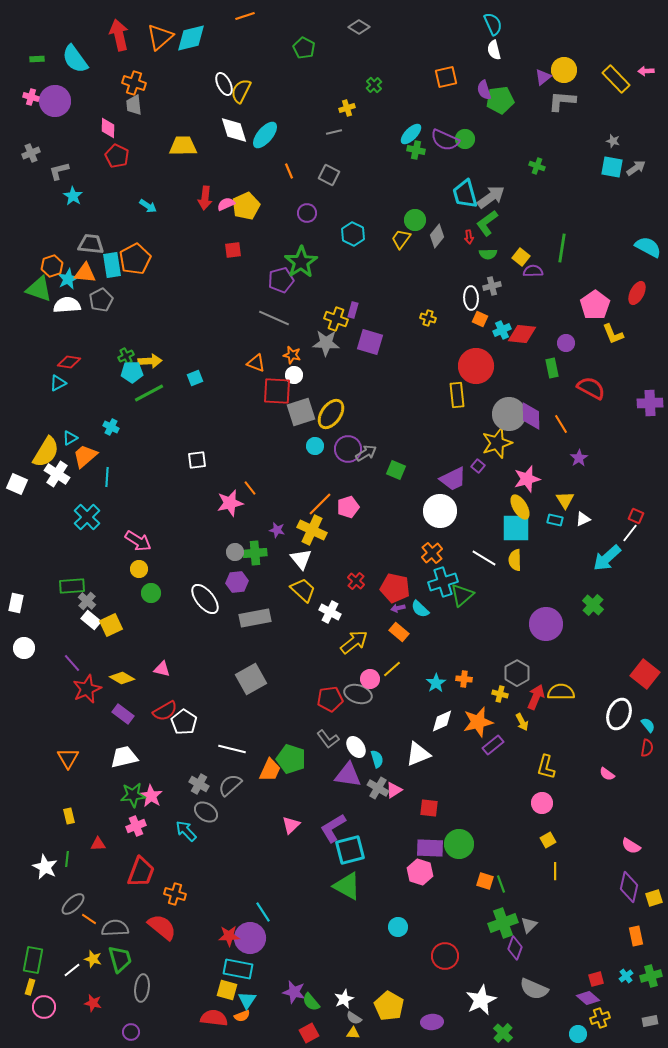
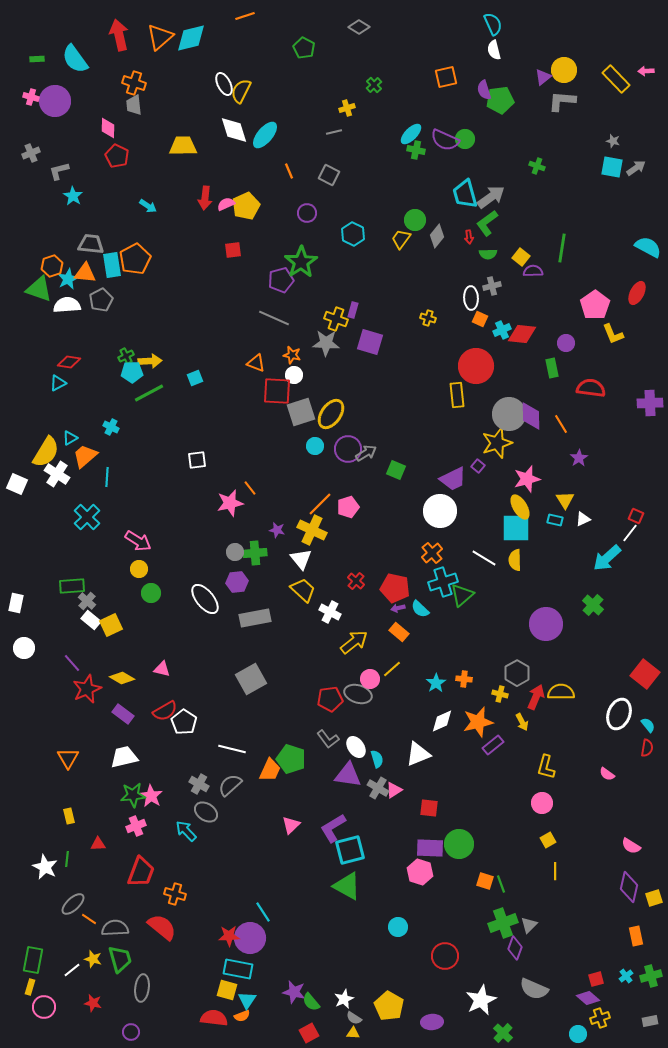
red semicircle at (591, 388): rotated 20 degrees counterclockwise
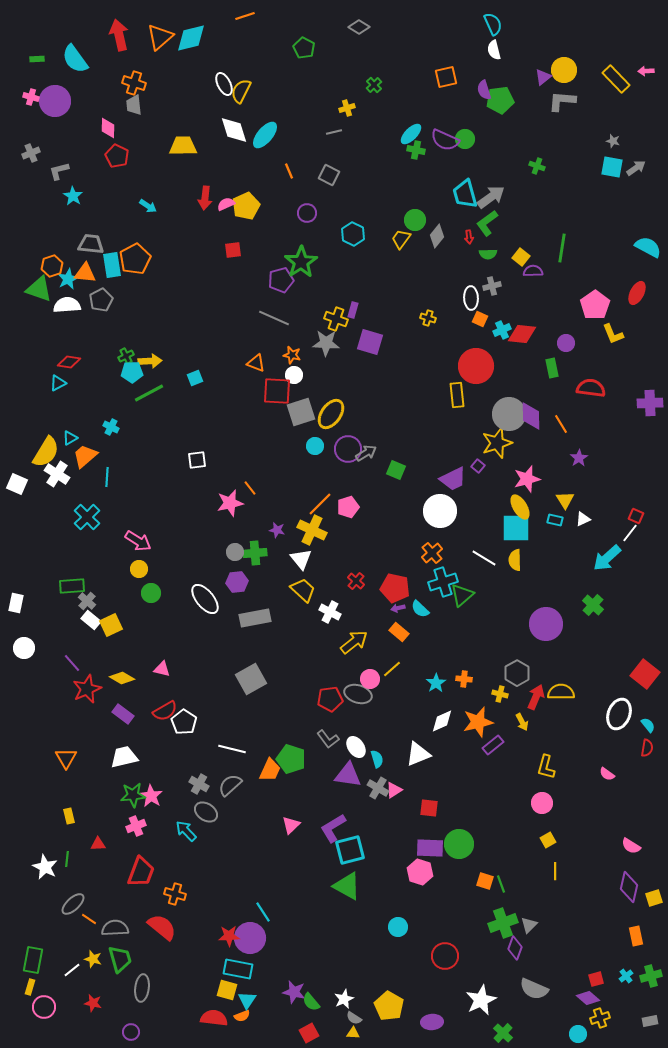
orange triangle at (68, 758): moved 2 px left
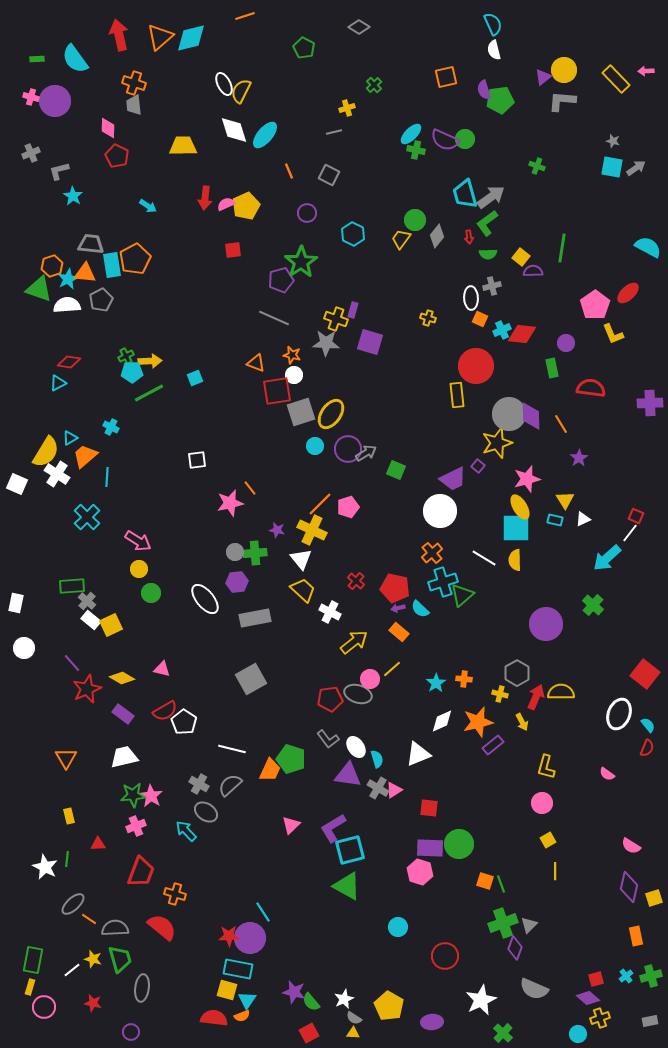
red ellipse at (637, 293): moved 9 px left; rotated 20 degrees clockwise
red square at (277, 391): rotated 12 degrees counterclockwise
red semicircle at (647, 748): rotated 12 degrees clockwise
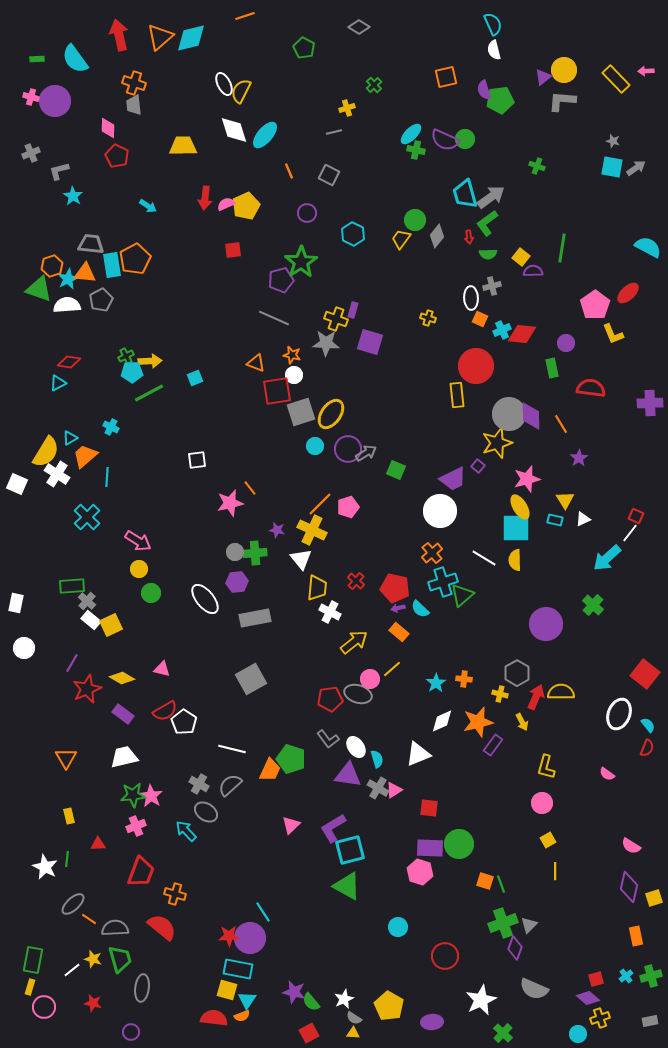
yellow trapezoid at (303, 590): moved 14 px right, 2 px up; rotated 52 degrees clockwise
purple line at (72, 663): rotated 72 degrees clockwise
purple rectangle at (493, 745): rotated 15 degrees counterclockwise
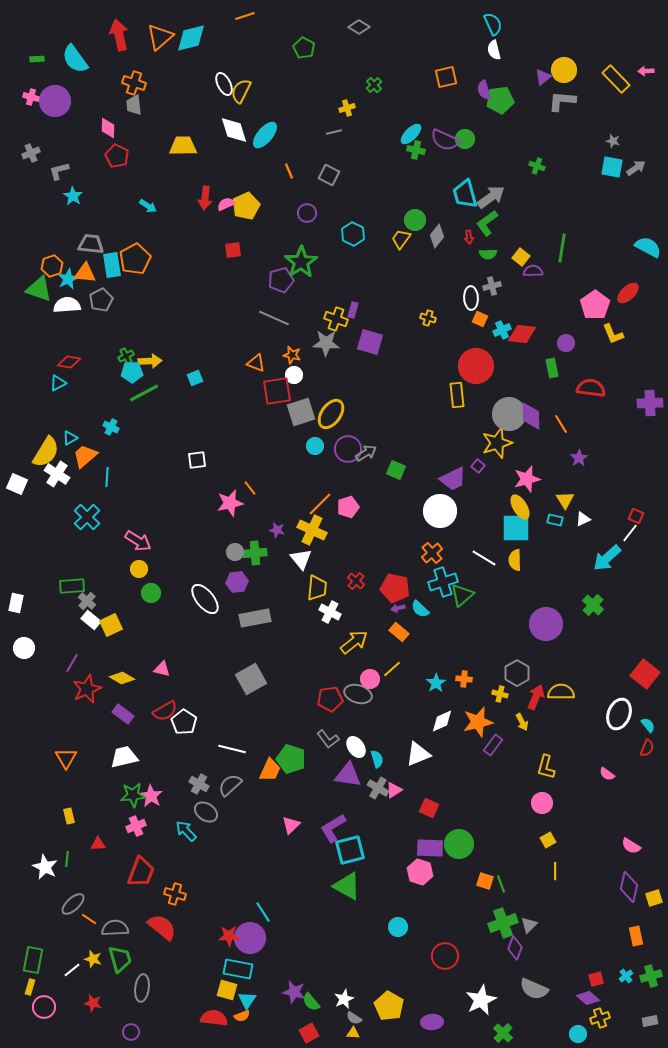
green line at (149, 393): moved 5 px left
red square at (429, 808): rotated 18 degrees clockwise
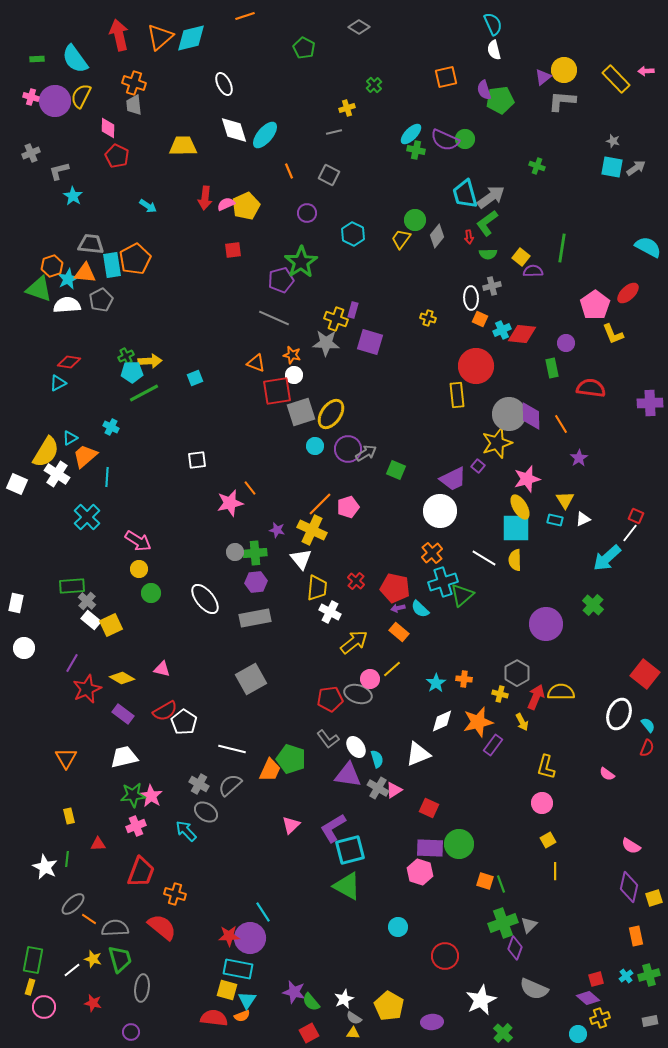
yellow semicircle at (241, 91): moved 160 px left, 5 px down
purple hexagon at (237, 582): moved 19 px right
green cross at (651, 976): moved 2 px left, 1 px up
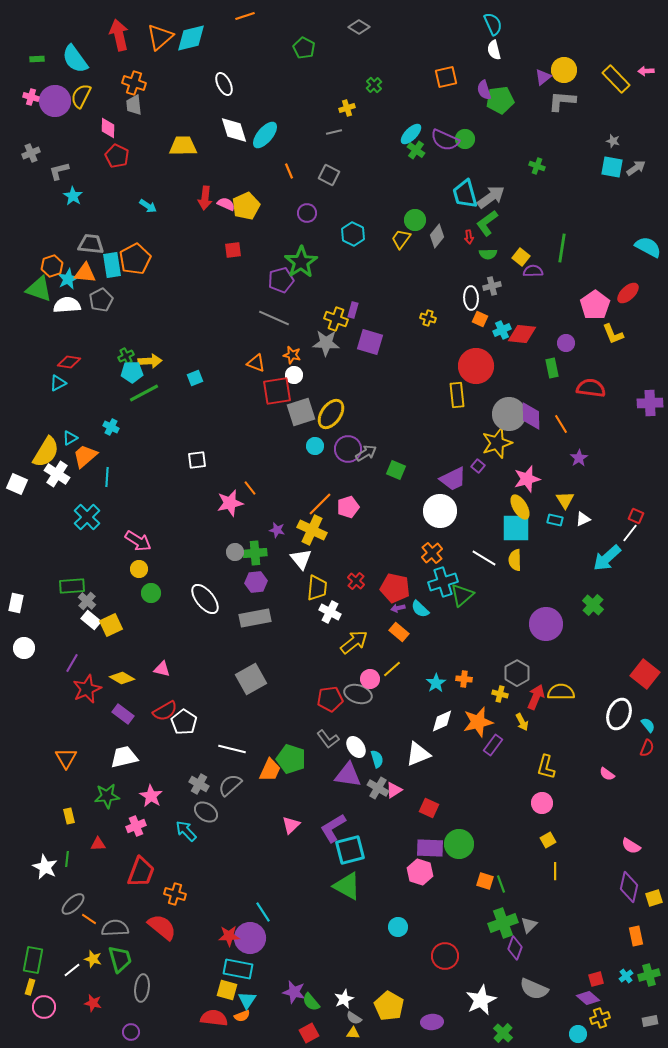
green cross at (416, 150): rotated 24 degrees clockwise
pink semicircle at (226, 204): rotated 48 degrees clockwise
green star at (133, 795): moved 26 px left, 1 px down
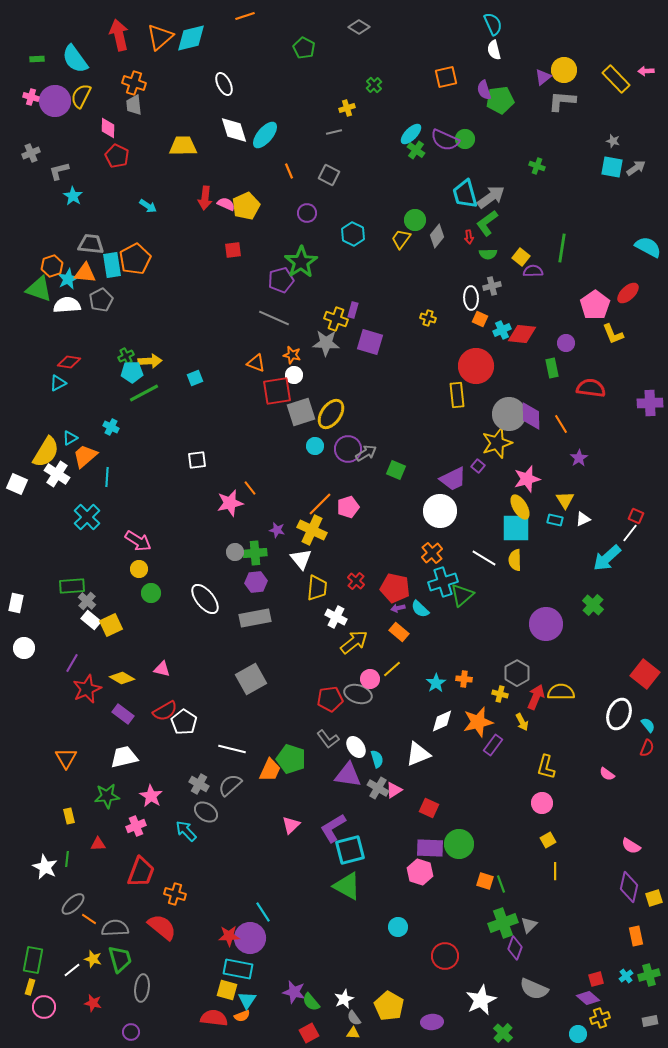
white cross at (330, 612): moved 6 px right, 5 px down
gray semicircle at (354, 1018): rotated 21 degrees clockwise
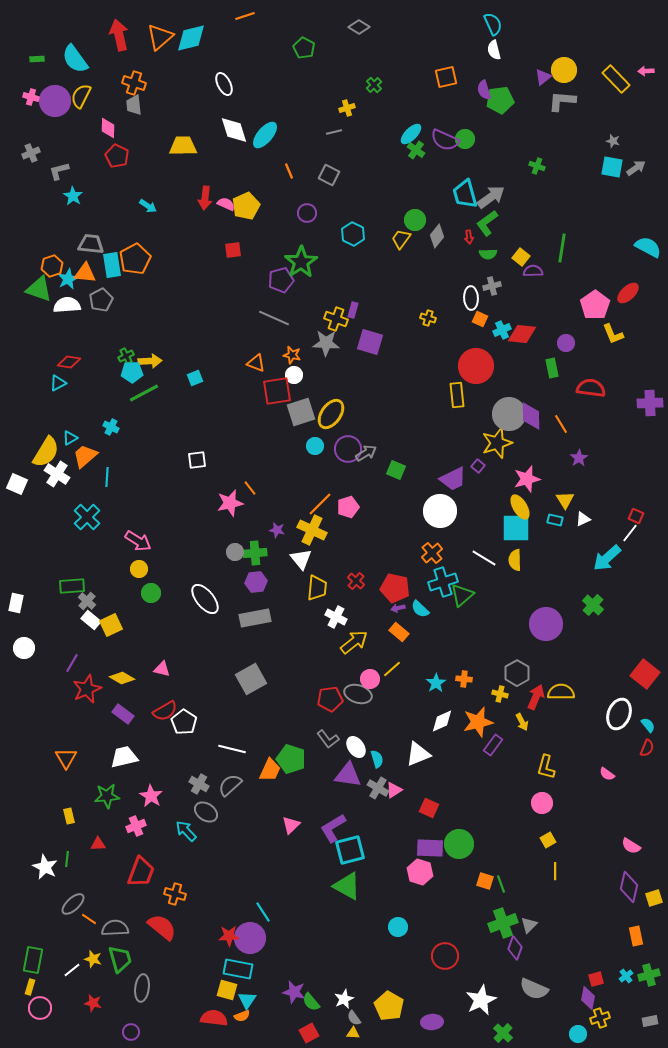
purple diamond at (588, 998): rotated 60 degrees clockwise
pink circle at (44, 1007): moved 4 px left, 1 px down
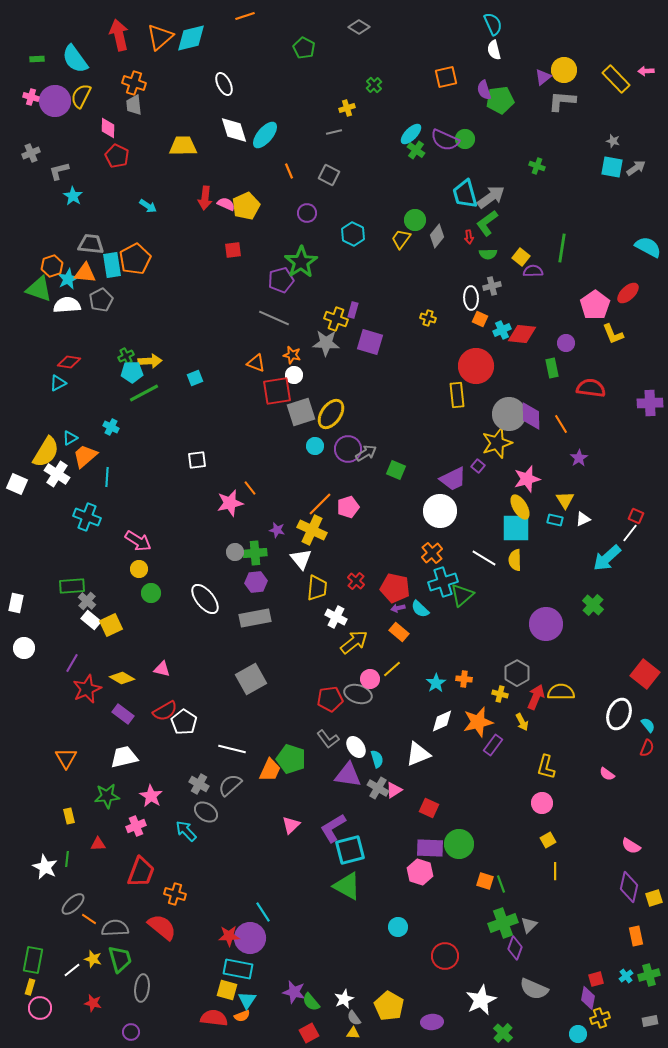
cyan cross at (87, 517): rotated 24 degrees counterclockwise
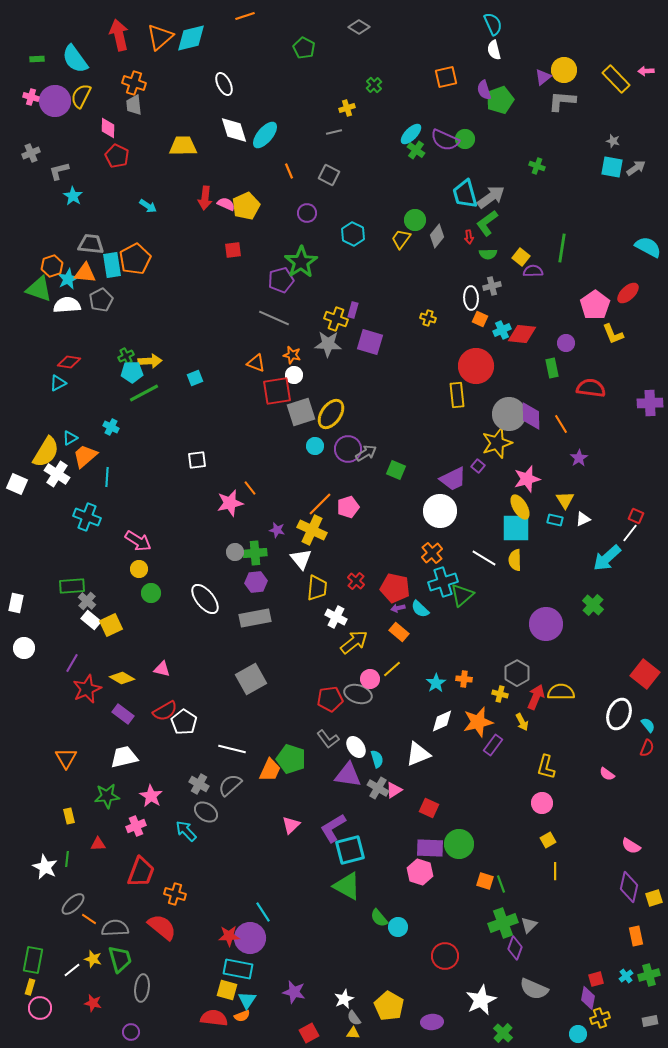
green pentagon at (500, 100): rotated 12 degrees counterclockwise
gray star at (326, 343): moved 2 px right, 1 px down
green semicircle at (311, 1002): moved 68 px right, 84 px up
